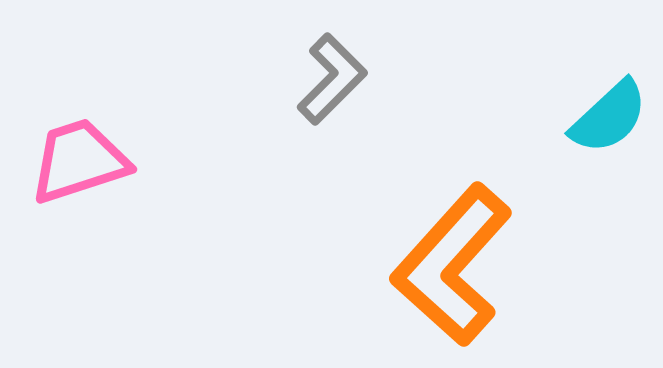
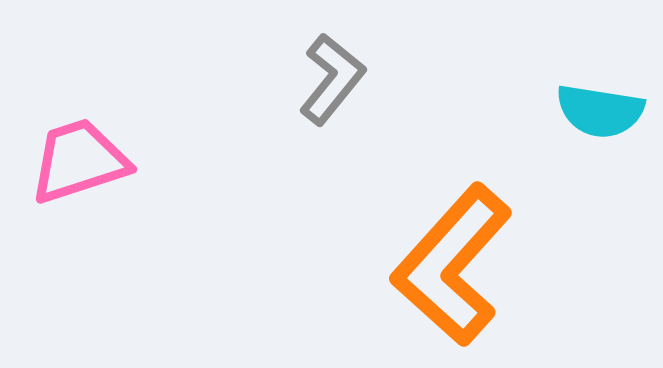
gray L-shape: rotated 6 degrees counterclockwise
cyan semicircle: moved 9 px left, 6 px up; rotated 52 degrees clockwise
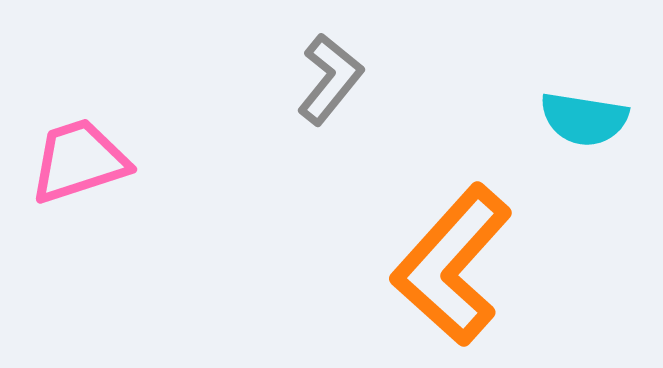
gray L-shape: moved 2 px left
cyan semicircle: moved 16 px left, 8 px down
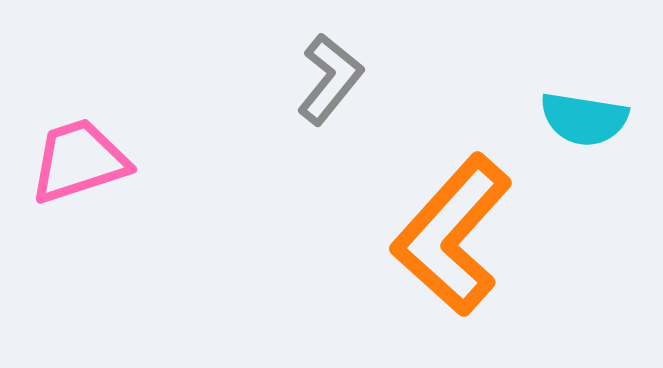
orange L-shape: moved 30 px up
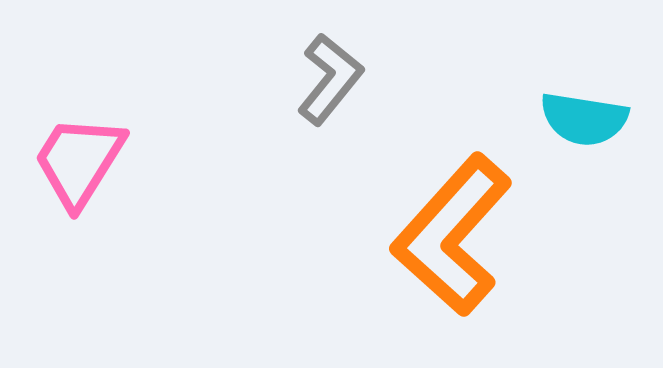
pink trapezoid: rotated 40 degrees counterclockwise
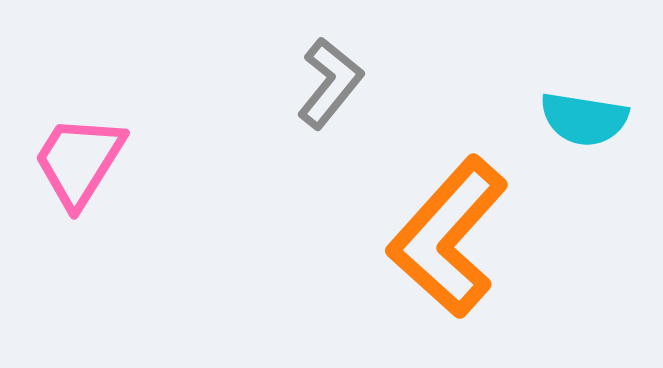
gray L-shape: moved 4 px down
orange L-shape: moved 4 px left, 2 px down
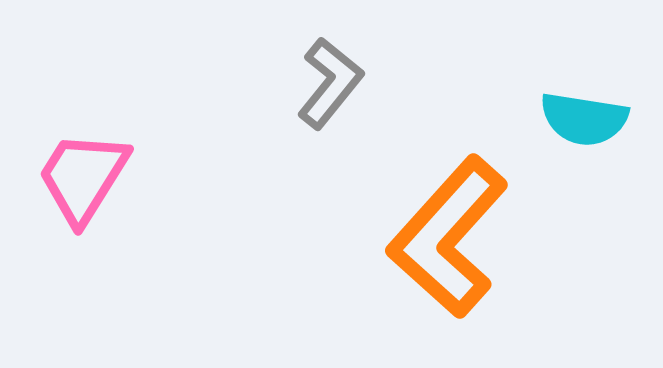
pink trapezoid: moved 4 px right, 16 px down
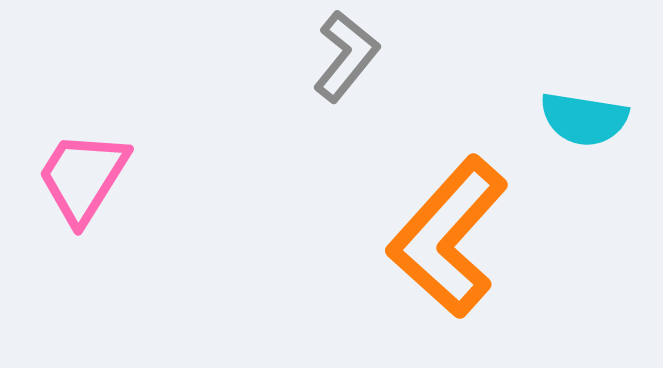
gray L-shape: moved 16 px right, 27 px up
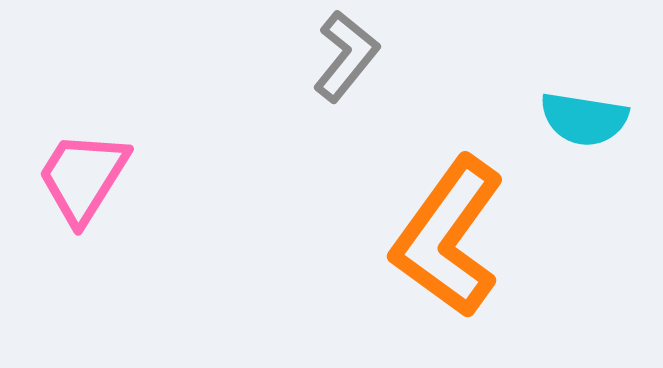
orange L-shape: rotated 6 degrees counterclockwise
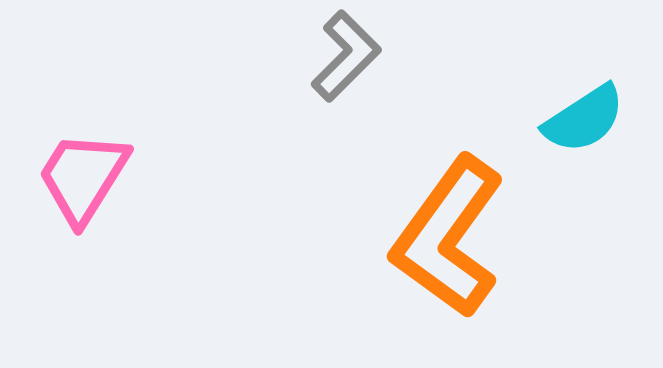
gray L-shape: rotated 6 degrees clockwise
cyan semicircle: rotated 42 degrees counterclockwise
